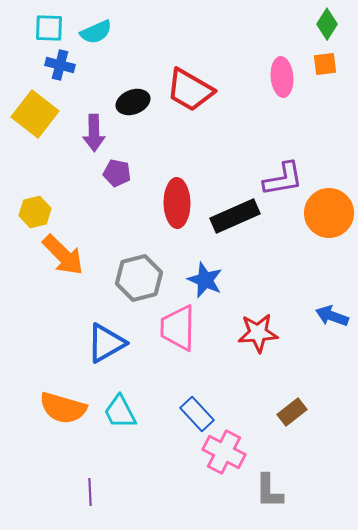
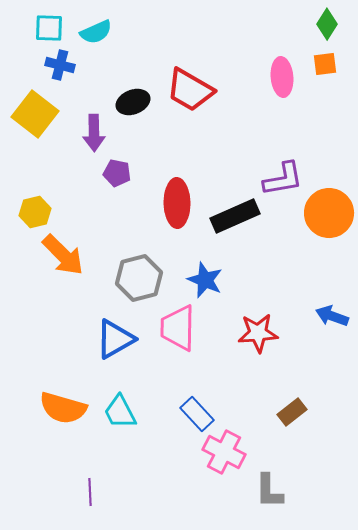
blue triangle: moved 9 px right, 4 px up
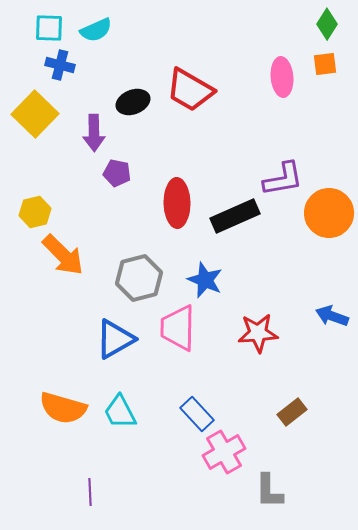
cyan semicircle: moved 2 px up
yellow square: rotated 6 degrees clockwise
pink cross: rotated 33 degrees clockwise
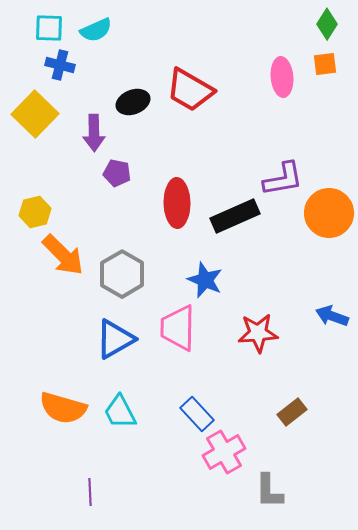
gray hexagon: moved 17 px left, 4 px up; rotated 15 degrees counterclockwise
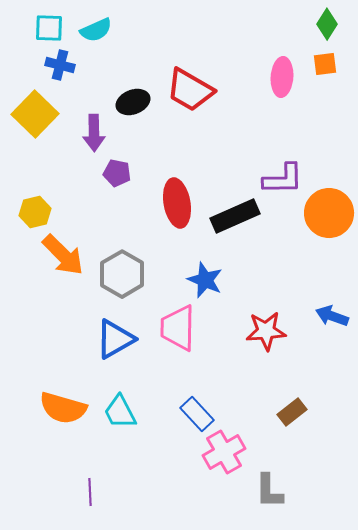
pink ellipse: rotated 9 degrees clockwise
purple L-shape: rotated 9 degrees clockwise
red ellipse: rotated 9 degrees counterclockwise
red star: moved 8 px right, 2 px up
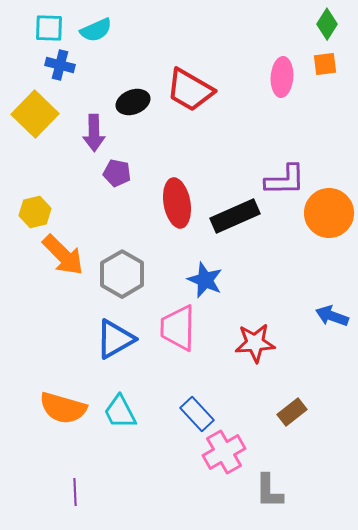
purple L-shape: moved 2 px right, 1 px down
red star: moved 11 px left, 12 px down
purple line: moved 15 px left
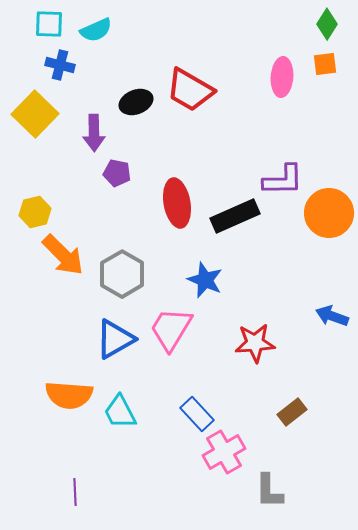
cyan square: moved 4 px up
black ellipse: moved 3 px right
purple L-shape: moved 2 px left
pink trapezoid: moved 7 px left, 1 px down; rotated 30 degrees clockwise
orange semicircle: moved 6 px right, 13 px up; rotated 12 degrees counterclockwise
